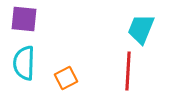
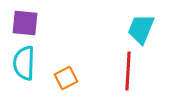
purple square: moved 1 px right, 4 px down
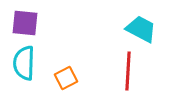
cyan trapezoid: rotated 96 degrees clockwise
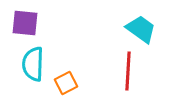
cyan trapezoid: rotated 8 degrees clockwise
cyan semicircle: moved 9 px right, 1 px down
orange square: moved 5 px down
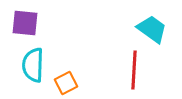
cyan trapezoid: moved 11 px right
cyan semicircle: moved 1 px down
red line: moved 6 px right, 1 px up
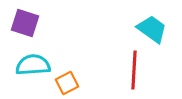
purple square: rotated 12 degrees clockwise
cyan semicircle: rotated 84 degrees clockwise
orange square: moved 1 px right
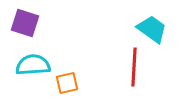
red line: moved 3 px up
orange square: rotated 15 degrees clockwise
